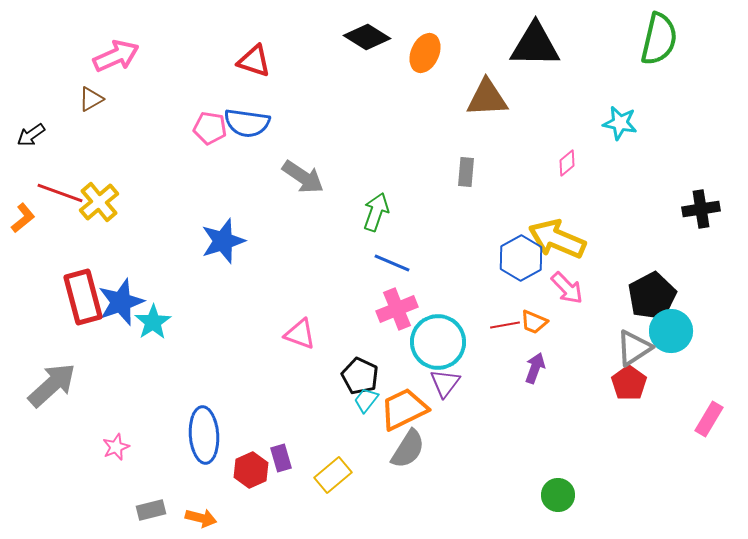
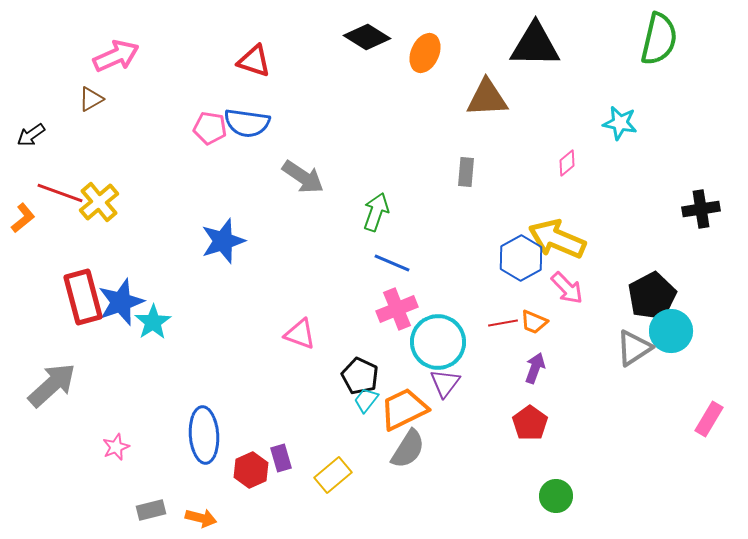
red line at (505, 325): moved 2 px left, 2 px up
red pentagon at (629, 383): moved 99 px left, 40 px down
green circle at (558, 495): moved 2 px left, 1 px down
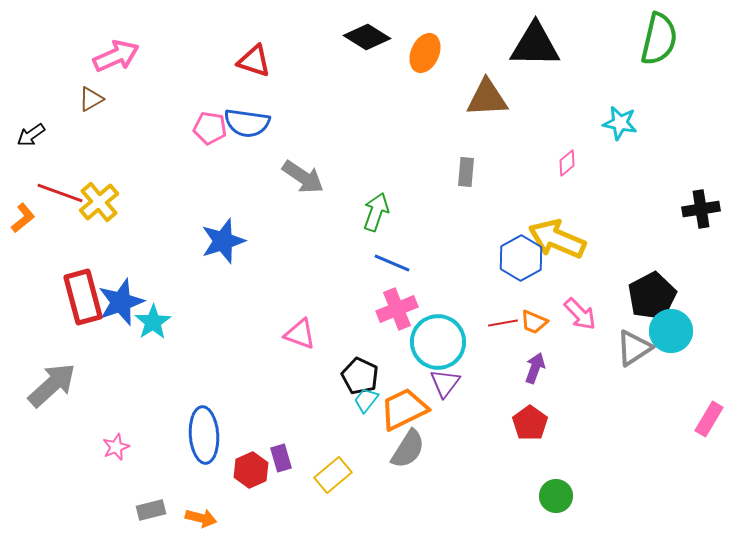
pink arrow at (567, 288): moved 13 px right, 26 px down
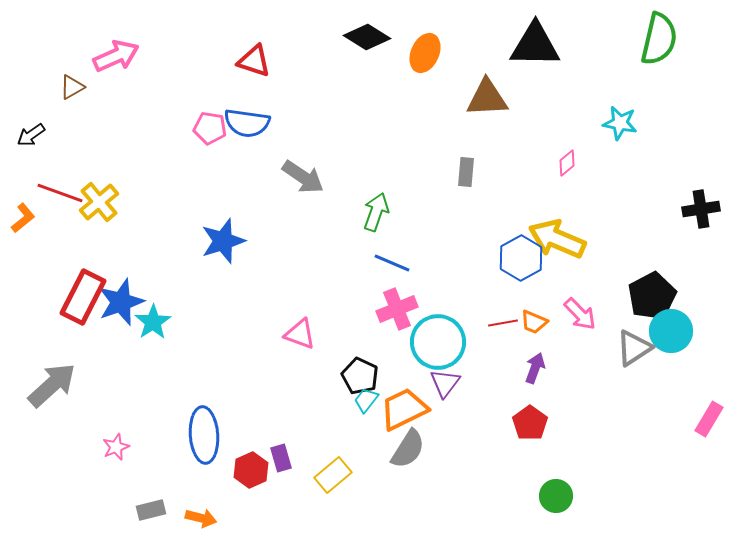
brown triangle at (91, 99): moved 19 px left, 12 px up
red rectangle at (83, 297): rotated 42 degrees clockwise
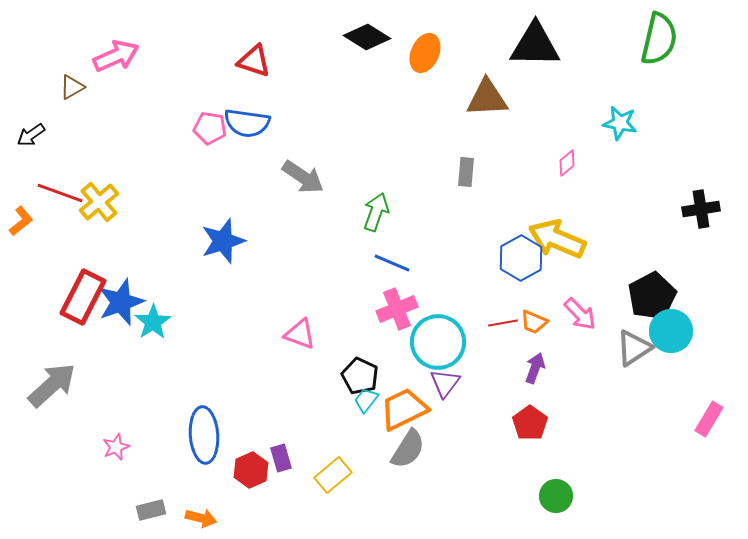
orange L-shape at (23, 218): moved 2 px left, 3 px down
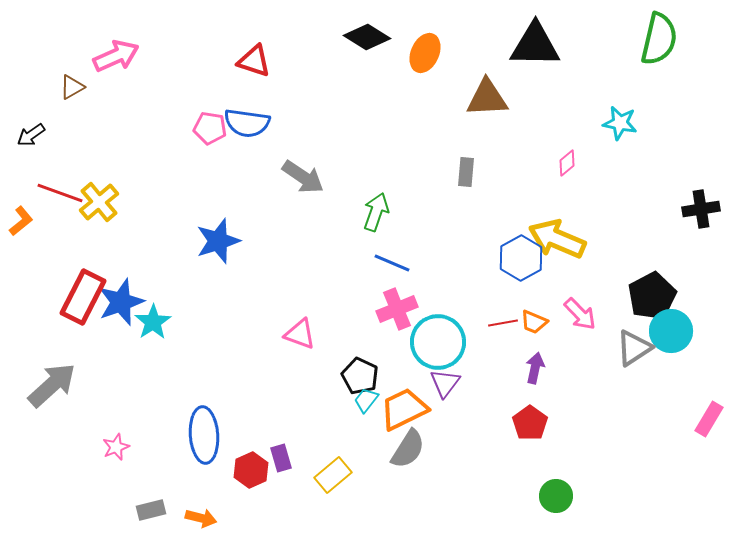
blue star at (223, 241): moved 5 px left
purple arrow at (535, 368): rotated 8 degrees counterclockwise
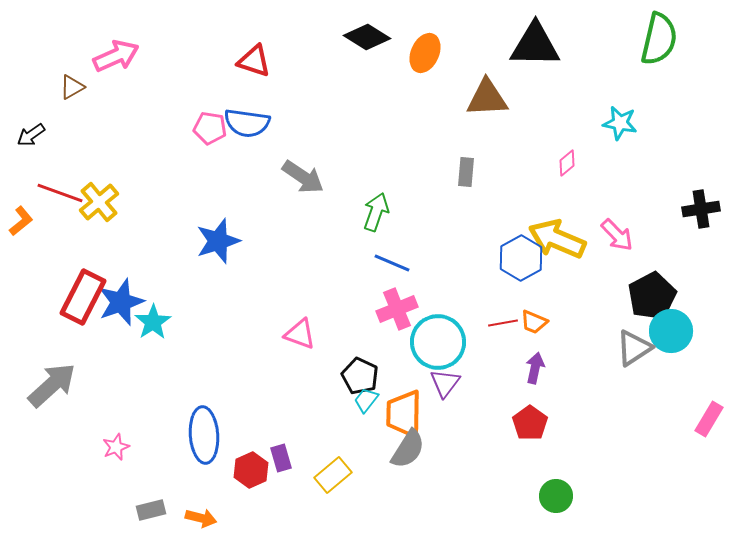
pink arrow at (580, 314): moved 37 px right, 79 px up
orange trapezoid at (404, 409): moved 5 px down; rotated 63 degrees counterclockwise
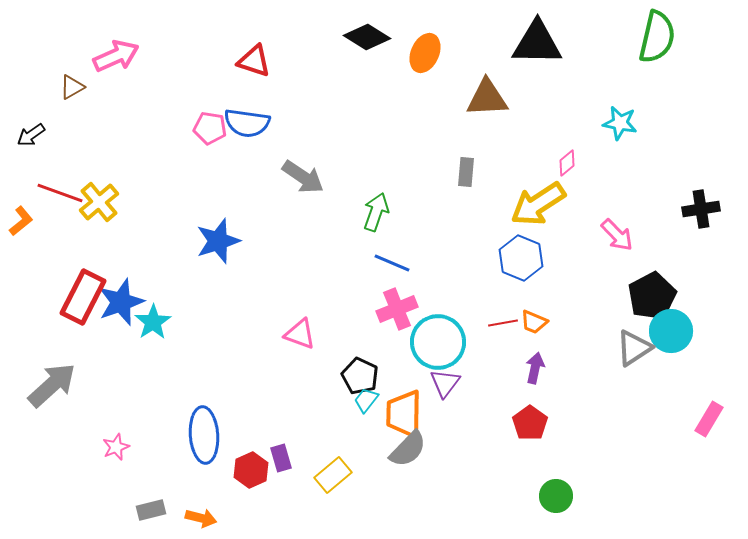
green semicircle at (659, 39): moved 2 px left, 2 px up
black triangle at (535, 45): moved 2 px right, 2 px up
yellow arrow at (557, 239): moved 19 px left, 35 px up; rotated 56 degrees counterclockwise
blue hexagon at (521, 258): rotated 9 degrees counterclockwise
gray semicircle at (408, 449): rotated 12 degrees clockwise
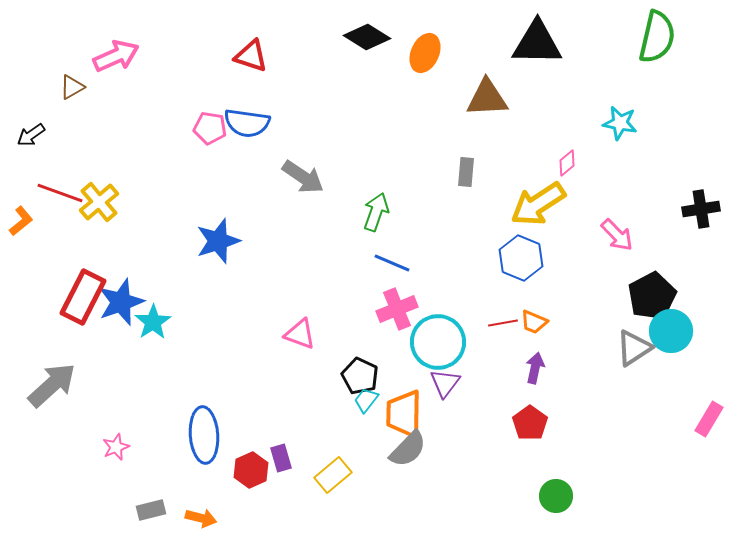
red triangle at (254, 61): moved 3 px left, 5 px up
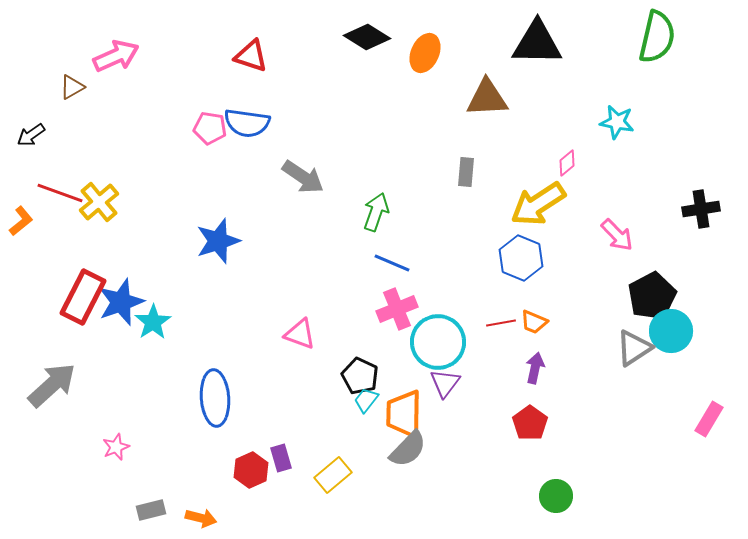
cyan star at (620, 123): moved 3 px left, 1 px up
red line at (503, 323): moved 2 px left
blue ellipse at (204, 435): moved 11 px right, 37 px up
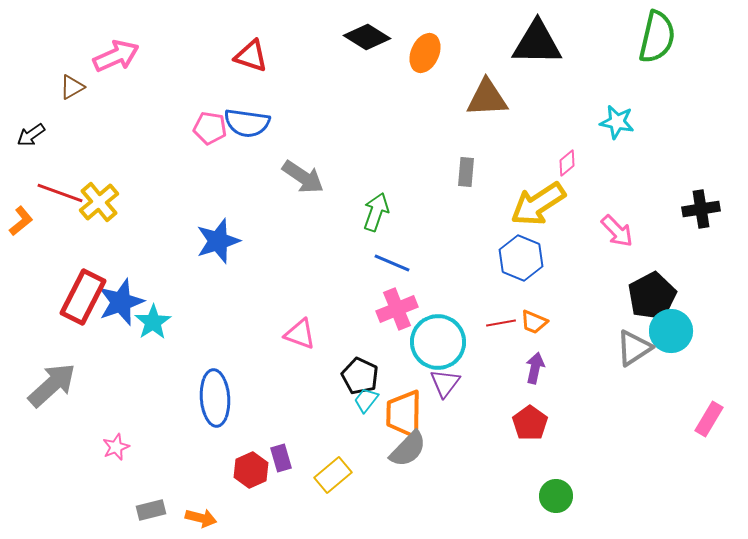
pink arrow at (617, 235): moved 4 px up
